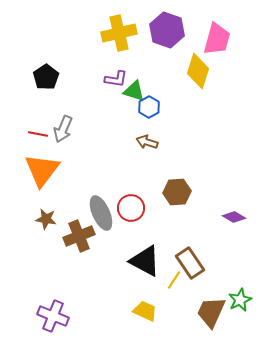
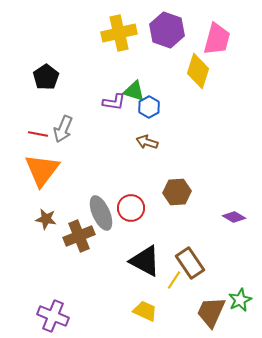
purple L-shape: moved 2 px left, 23 px down
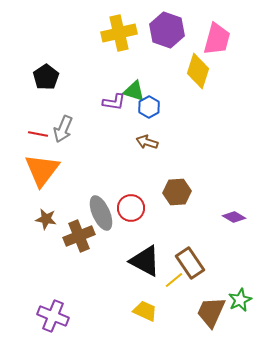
yellow line: rotated 18 degrees clockwise
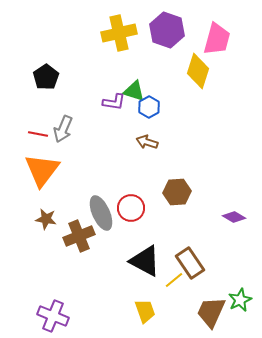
yellow trapezoid: rotated 45 degrees clockwise
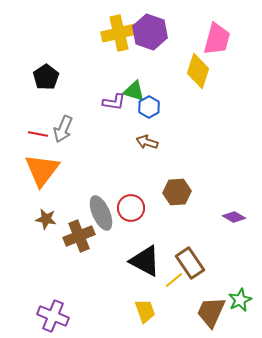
purple hexagon: moved 17 px left, 2 px down
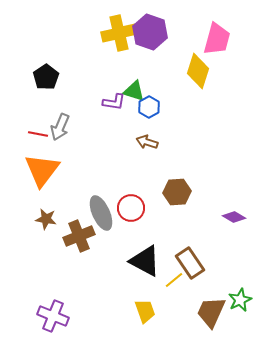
gray arrow: moved 3 px left, 2 px up
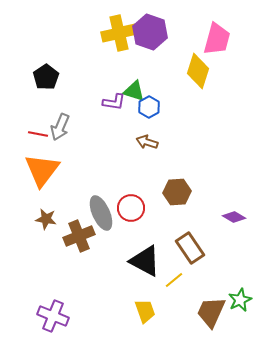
brown rectangle: moved 15 px up
